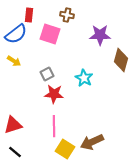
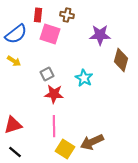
red rectangle: moved 9 px right
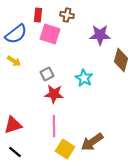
brown arrow: rotated 10 degrees counterclockwise
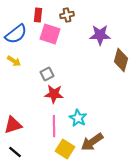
brown cross: rotated 24 degrees counterclockwise
cyan star: moved 6 px left, 40 px down
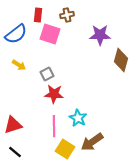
yellow arrow: moved 5 px right, 4 px down
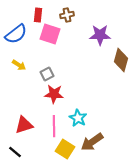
red triangle: moved 11 px right
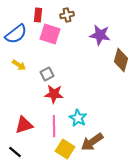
purple star: rotated 10 degrees clockwise
